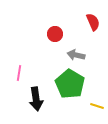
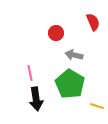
red circle: moved 1 px right, 1 px up
gray arrow: moved 2 px left
pink line: moved 11 px right; rotated 21 degrees counterclockwise
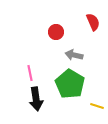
red circle: moved 1 px up
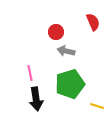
gray arrow: moved 8 px left, 4 px up
green pentagon: rotated 24 degrees clockwise
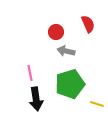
red semicircle: moved 5 px left, 2 px down
yellow line: moved 2 px up
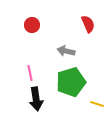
red circle: moved 24 px left, 7 px up
green pentagon: moved 1 px right, 2 px up
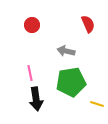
green pentagon: rotated 8 degrees clockwise
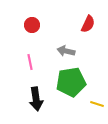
red semicircle: rotated 48 degrees clockwise
pink line: moved 11 px up
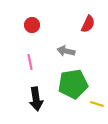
green pentagon: moved 2 px right, 2 px down
